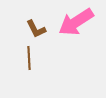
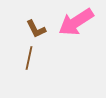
brown line: rotated 15 degrees clockwise
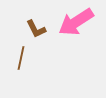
brown line: moved 8 px left
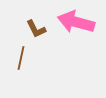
pink arrow: rotated 48 degrees clockwise
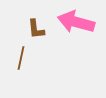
brown L-shape: rotated 20 degrees clockwise
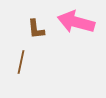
brown line: moved 4 px down
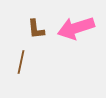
pink arrow: moved 6 px down; rotated 33 degrees counterclockwise
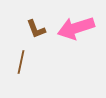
brown L-shape: rotated 15 degrees counterclockwise
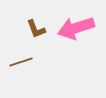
brown line: rotated 60 degrees clockwise
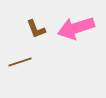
brown line: moved 1 px left
